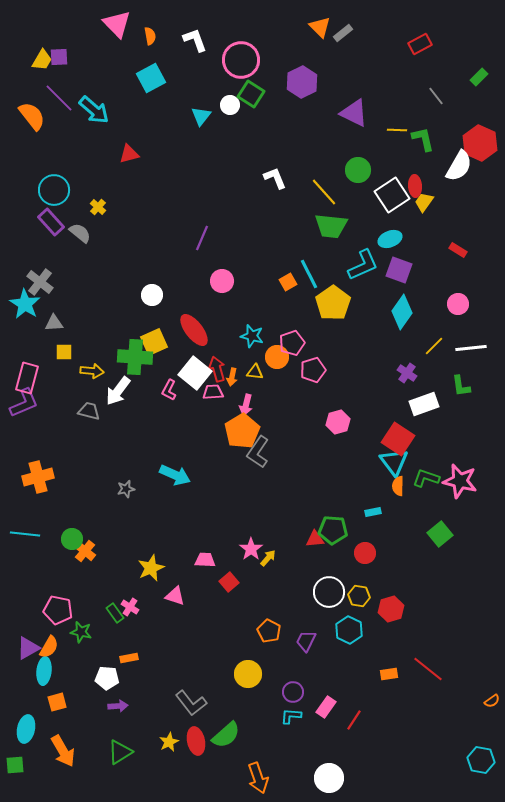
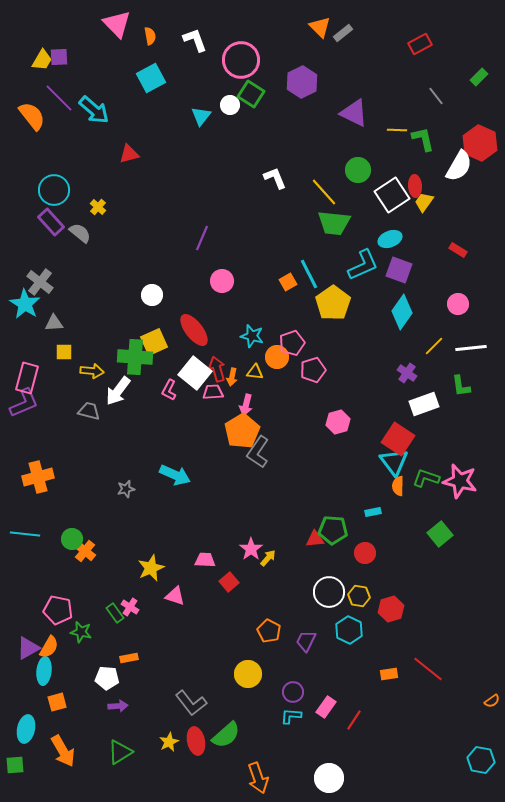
green trapezoid at (331, 226): moved 3 px right, 3 px up
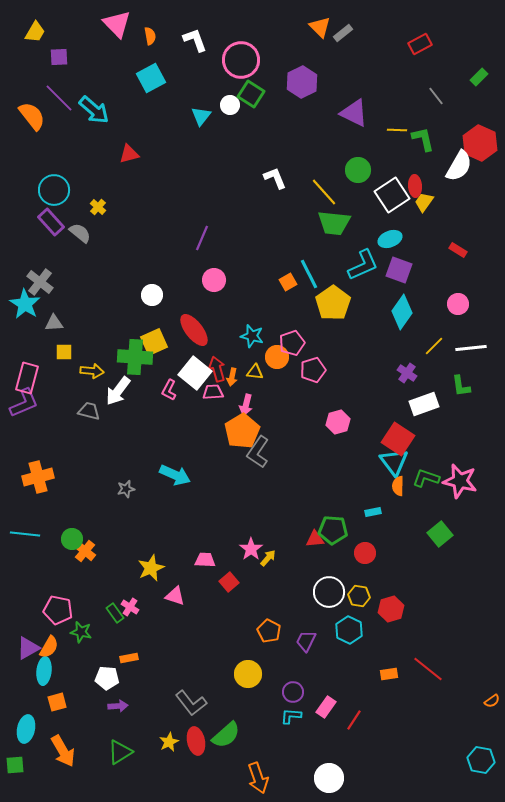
yellow trapezoid at (42, 60): moved 7 px left, 28 px up
pink circle at (222, 281): moved 8 px left, 1 px up
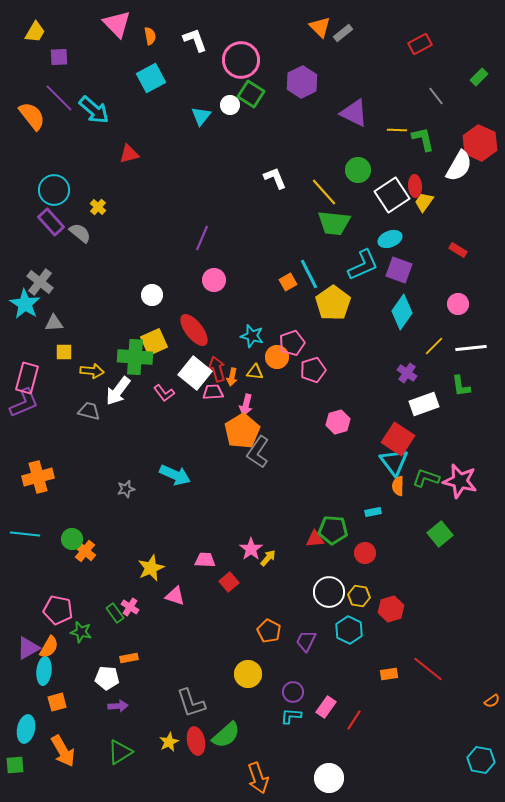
pink L-shape at (169, 390): moved 5 px left, 3 px down; rotated 65 degrees counterclockwise
gray L-shape at (191, 703): rotated 20 degrees clockwise
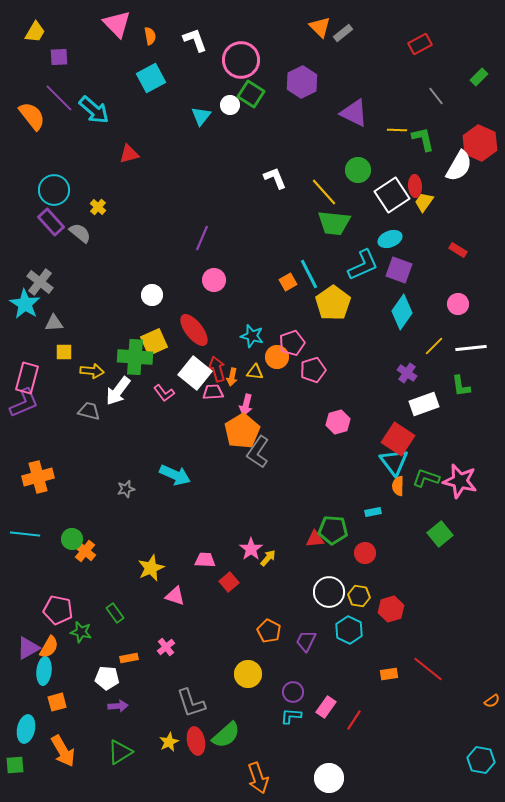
pink cross at (130, 607): moved 36 px right, 40 px down; rotated 18 degrees clockwise
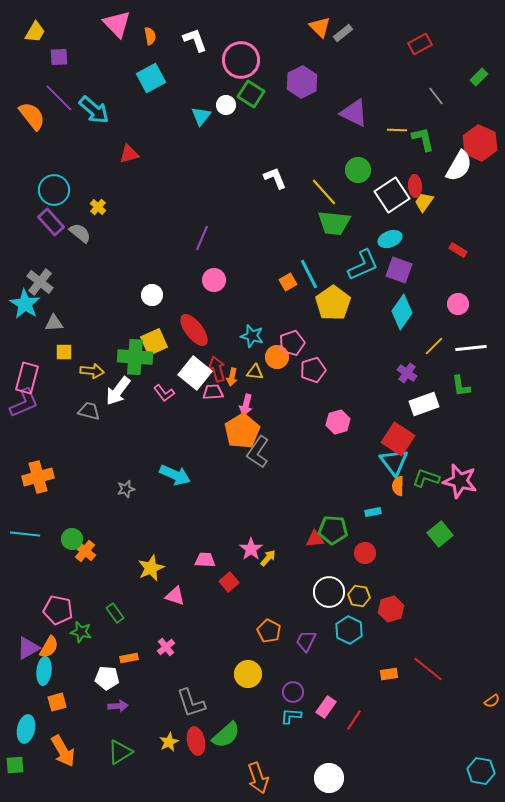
white circle at (230, 105): moved 4 px left
cyan hexagon at (481, 760): moved 11 px down
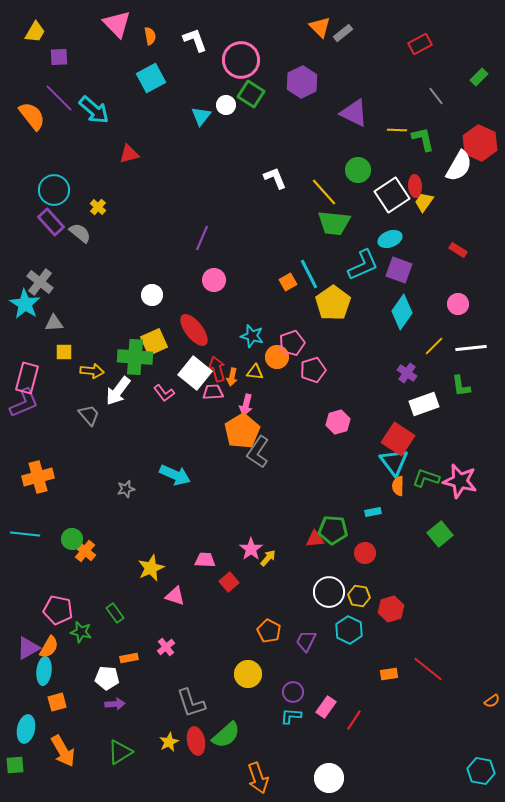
gray trapezoid at (89, 411): moved 4 px down; rotated 35 degrees clockwise
purple arrow at (118, 706): moved 3 px left, 2 px up
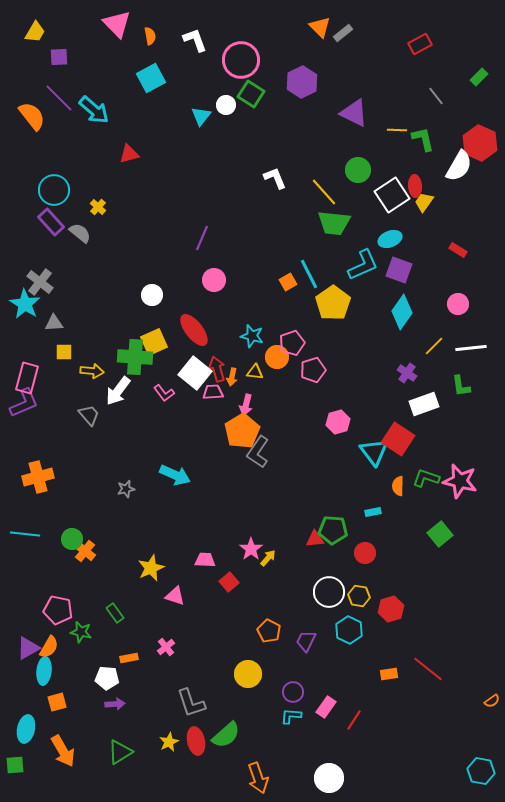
cyan triangle at (394, 462): moved 20 px left, 10 px up
